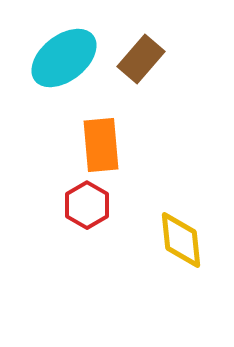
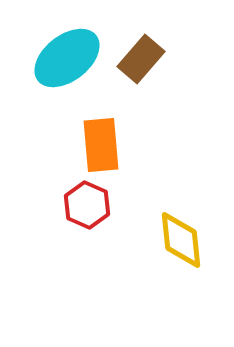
cyan ellipse: moved 3 px right
red hexagon: rotated 6 degrees counterclockwise
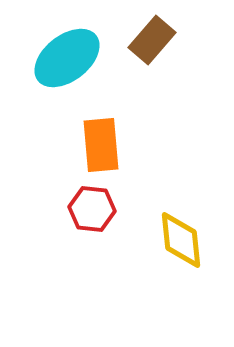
brown rectangle: moved 11 px right, 19 px up
red hexagon: moved 5 px right, 4 px down; rotated 18 degrees counterclockwise
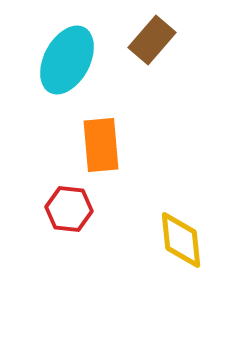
cyan ellipse: moved 2 px down; rotated 24 degrees counterclockwise
red hexagon: moved 23 px left
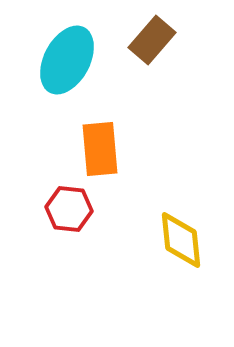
orange rectangle: moved 1 px left, 4 px down
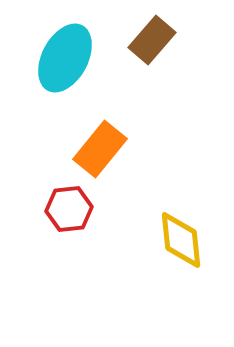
cyan ellipse: moved 2 px left, 2 px up
orange rectangle: rotated 44 degrees clockwise
red hexagon: rotated 12 degrees counterclockwise
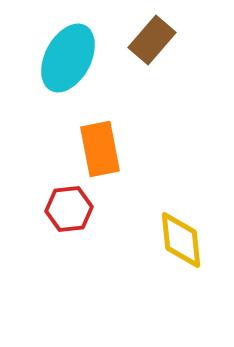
cyan ellipse: moved 3 px right
orange rectangle: rotated 50 degrees counterclockwise
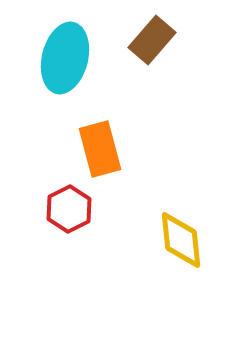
cyan ellipse: moved 3 px left; rotated 14 degrees counterclockwise
orange rectangle: rotated 4 degrees counterclockwise
red hexagon: rotated 21 degrees counterclockwise
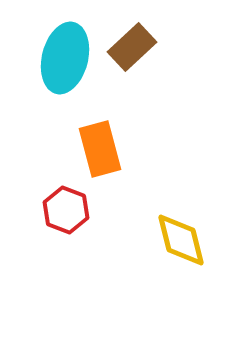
brown rectangle: moved 20 px left, 7 px down; rotated 6 degrees clockwise
red hexagon: moved 3 px left, 1 px down; rotated 12 degrees counterclockwise
yellow diamond: rotated 8 degrees counterclockwise
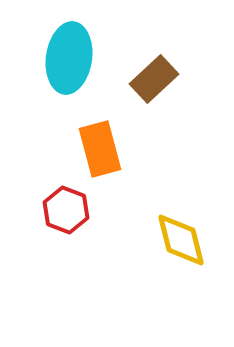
brown rectangle: moved 22 px right, 32 px down
cyan ellipse: moved 4 px right; rotated 6 degrees counterclockwise
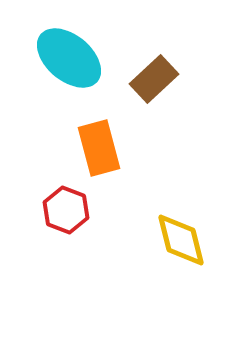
cyan ellipse: rotated 58 degrees counterclockwise
orange rectangle: moved 1 px left, 1 px up
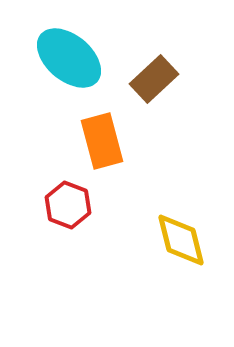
orange rectangle: moved 3 px right, 7 px up
red hexagon: moved 2 px right, 5 px up
